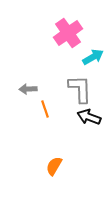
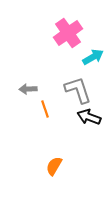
gray L-shape: moved 2 px left, 1 px down; rotated 16 degrees counterclockwise
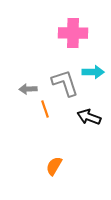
pink cross: moved 5 px right; rotated 36 degrees clockwise
cyan arrow: moved 15 px down; rotated 30 degrees clockwise
gray L-shape: moved 13 px left, 7 px up
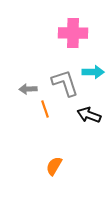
black arrow: moved 2 px up
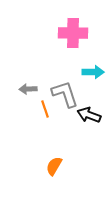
gray L-shape: moved 11 px down
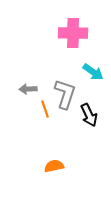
cyan arrow: rotated 35 degrees clockwise
gray L-shape: rotated 36 degrees clockwise
black arrow: rotated 135 degrees counterclockwise
orange semicircle: rotated 48 degrees clockwise
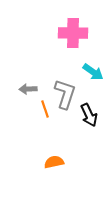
orange semicircle: moved 4 px up
